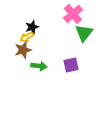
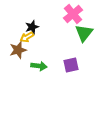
brown star: moved 5 px left
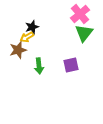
pink cross: moved 7 px right
green arrow: rotated 77 degrees clockwise
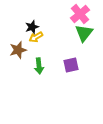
yellow arrow: moved 9 px right
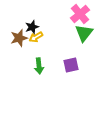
brown star: moved 1 px right, 12 px up
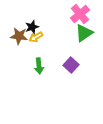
green triangle: rotated 18 degrees clockwise
brown star: moved 2 px up; rotated 24 degrees clockwise
purple square: rotated 35 degrees counterclockwise
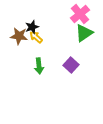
yellow arrow: rotated 72 degrees clockwise
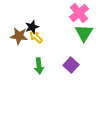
pink cross: moved 1 px left, 1 px up
green triangle: rotated 24 degrees counterclockwise
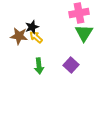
pink cross: rotated 30 degrees clockwise
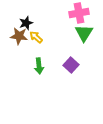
black star: moved 6 px left, 4 px up
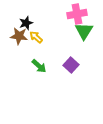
pink cross: moved 2 px left, 1 px down
green triangle: moved 2 px up
green arrow: rotated 42 degrees counterclockwise
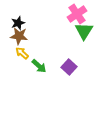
pink cross: rotated 24 degrees counterclockwise
black star: moved 8 px left
yellow arrow: moved 14 px left, 16 px down
purple square: moved 2 px left, 2 px down
